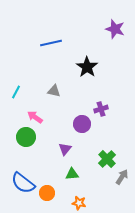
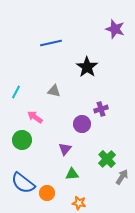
green circle: moved 4 px left, 3 px down
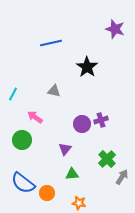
cyan line: moved 3 px left, 2 px down
purple cross: moved 11 px down
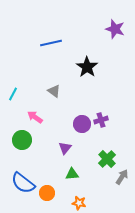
gray triangle: rotated 24 degrees clockwise
purple triangle: moved 1 px up
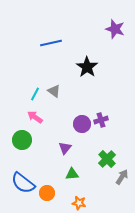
cyan line: moved 22 px right
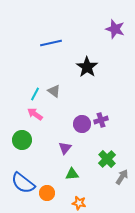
pink arrow: moved 3 px up
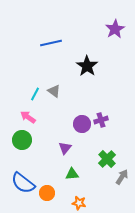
purple star: rotated 24 degrees clockwise
black star: moved 1 px up
pink arrow: moved 7 px left, 3 px down
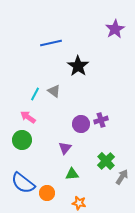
black star: moved 9 px left
purple circle: moved 1 px left
green cross: moved 1 px left, 2 px down
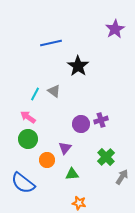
green circle: moved 6 px right, 1 px up
green cross: moved 4 px up
orange circle: moved 33 px up
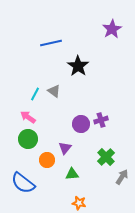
purple star: moved 3 px left
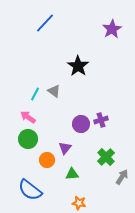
blue line: moved 6 px left, 20 px up; rotated 35 degrees counterclockwise
blue semicircle: moved 7 px right, 7 px down
